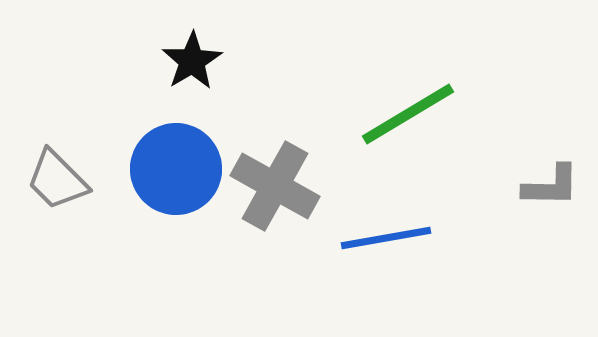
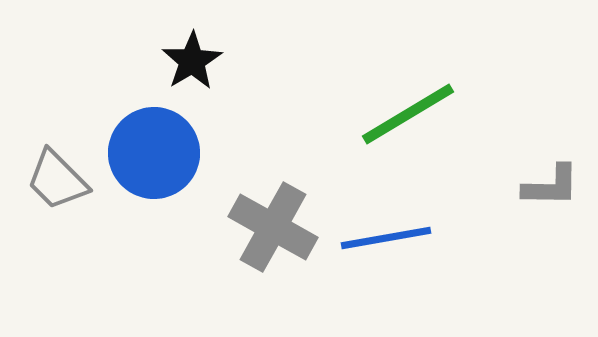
blue circle: moved 22 px left, 16 px up
gray cross: moved 2 px left, 41 px down
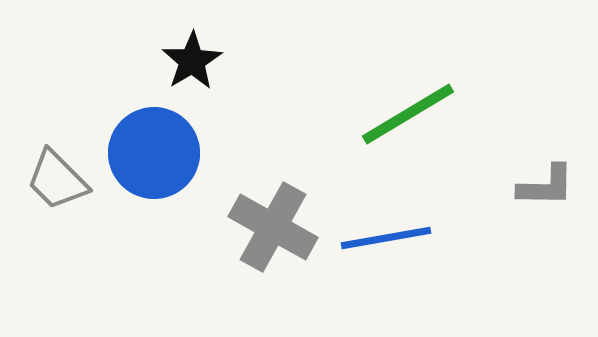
gray L-shape: moved 5 px left
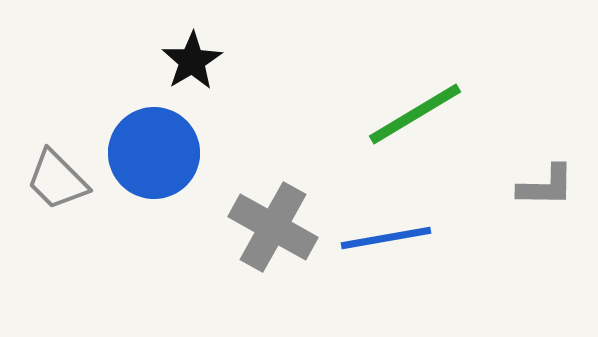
green line: moved 7 px right
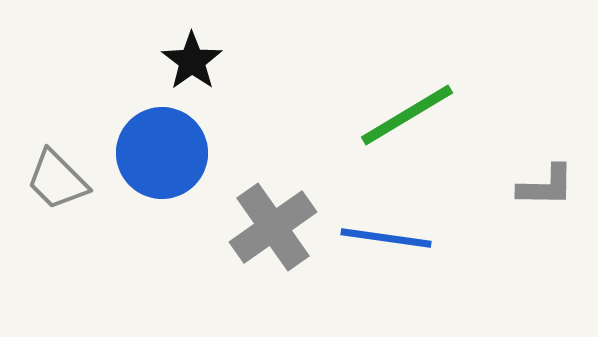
black star: rotated 4 degrees counterclockwise
green line: moved 8 px left, 1 px down
blue circle: moved 8 px right
gray cross: rotated 26 degrees clockwise
blue line: rotated 18 degrees clockwise
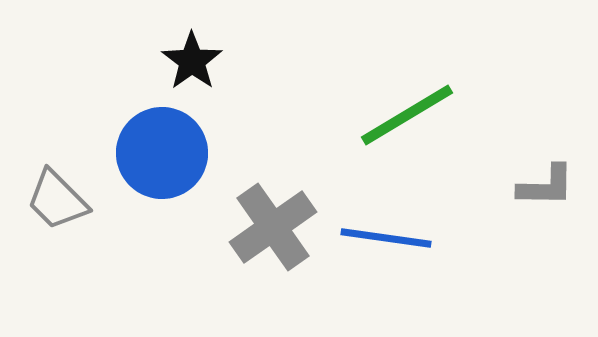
gray trapezoid: moved 20 px down
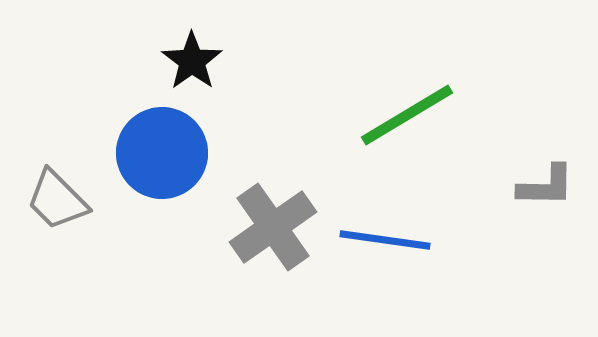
blue line: moved 1 px left, 2 px down
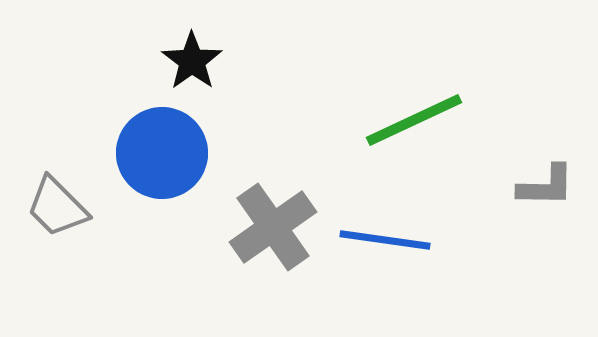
green line: moved 7 px right, 5 px down; rotated 6 degrees clockwise
gray trapezoid: moved 7 px down
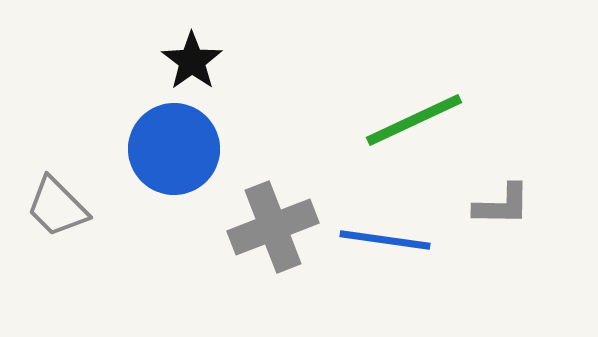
blue circle: moved 12 px right, 4 px up
gray L-shape: moved 44 px left, 19 px down
gray cross: rotated 14 degrees clockwise
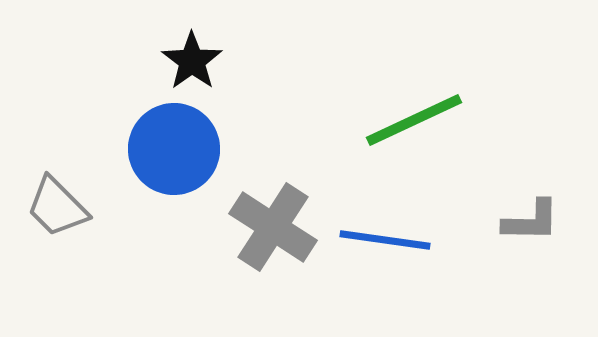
gray L-shape: moved 29 px right, 16 px down
gray cross: rotated 36 degrees counterclockwise
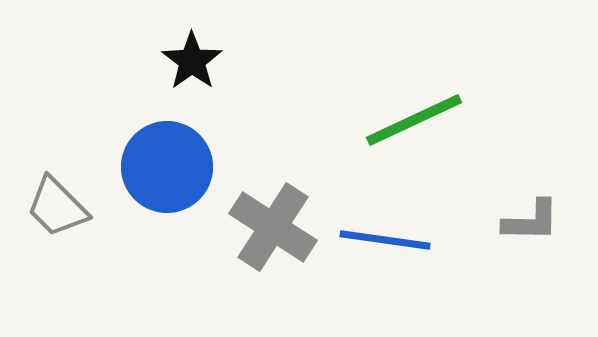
blue circle: moved 7 px left, 18 px down
